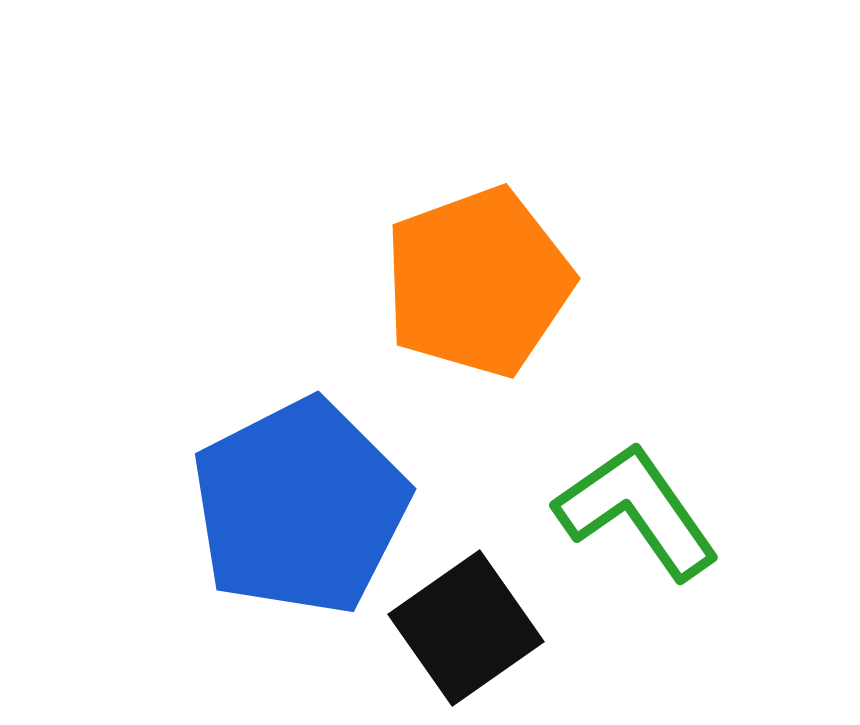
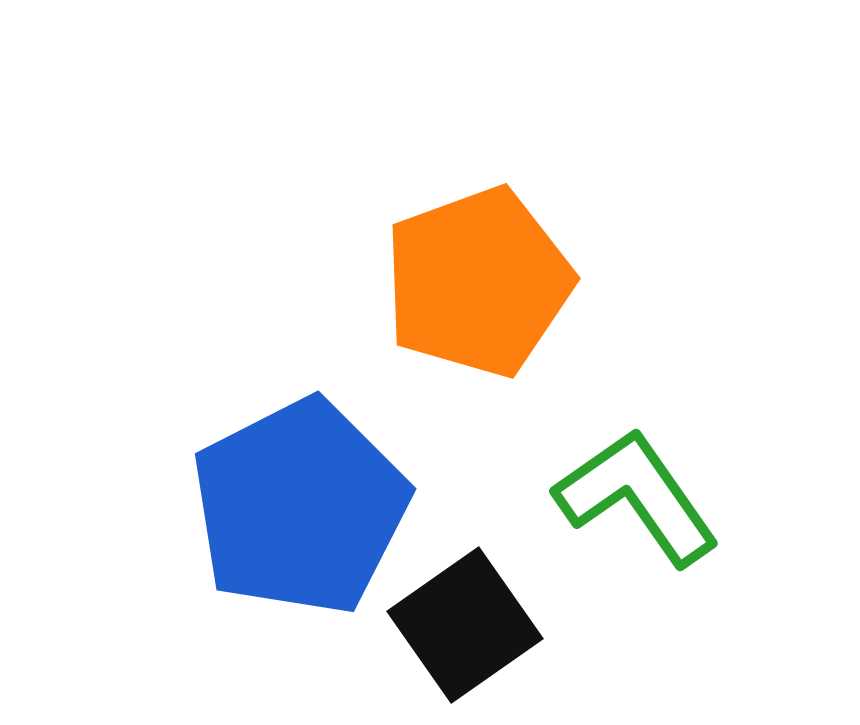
green L-shape: moved 14 px up
black square: moved 1 px left, 3 px up
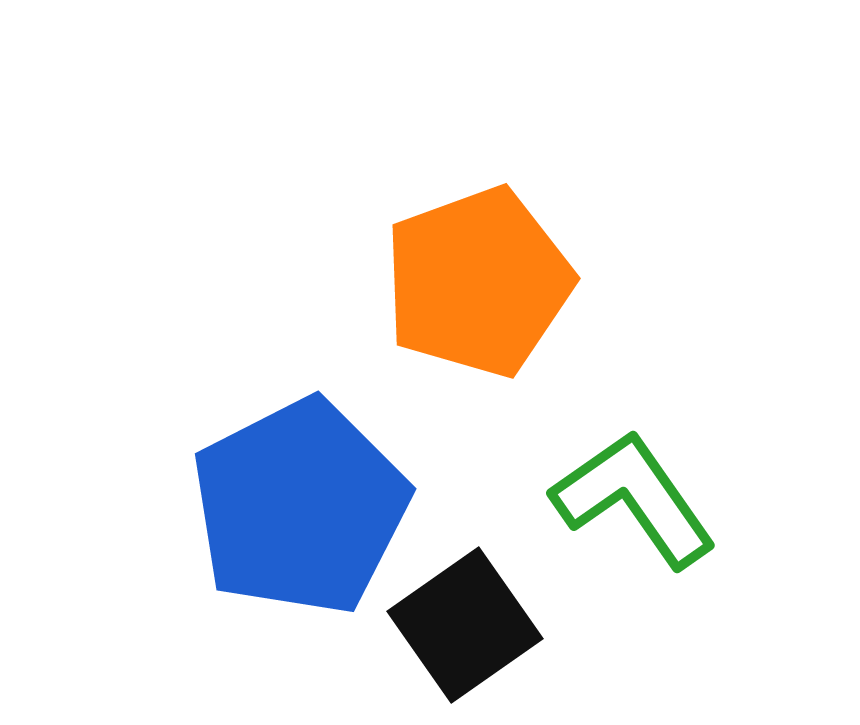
green L-shape: moved 3 px left, 2 px down
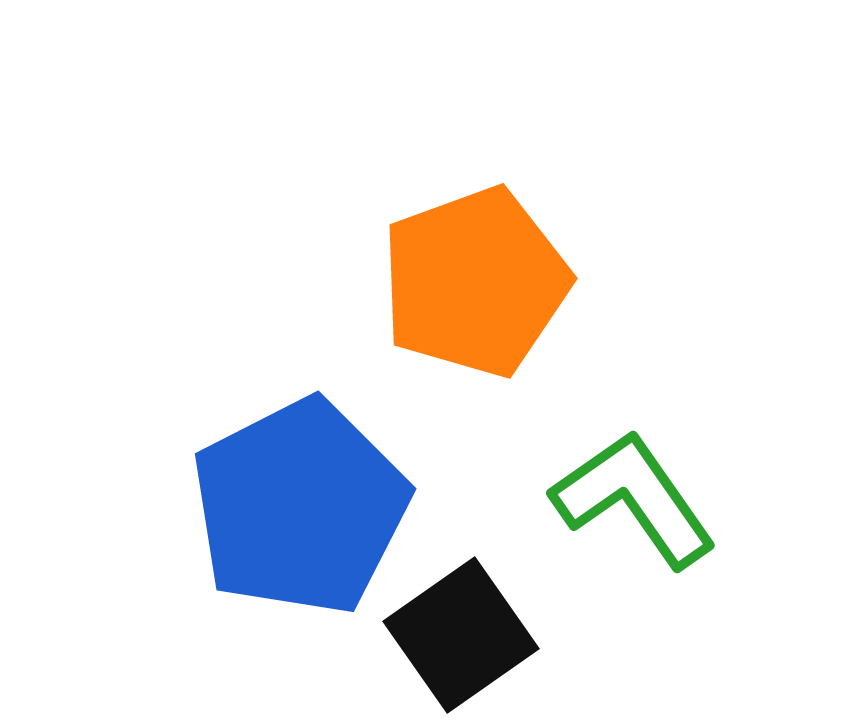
orange pentagon: moved 3 px left
black square: moved 4 px left, 10 px down
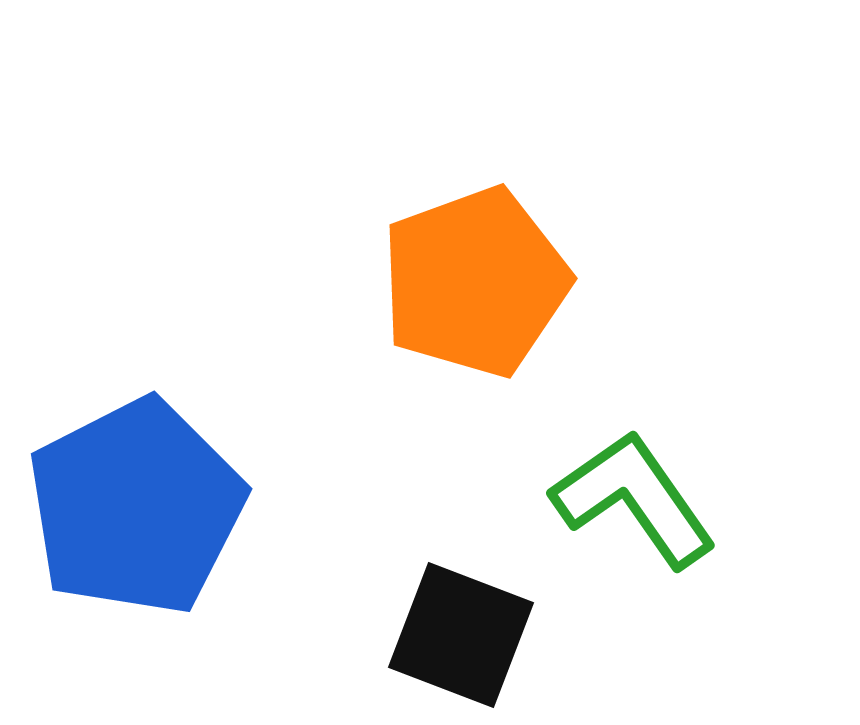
blue pentagon: moved 164 px left
black square: rotated 34 degrees counterclockwise
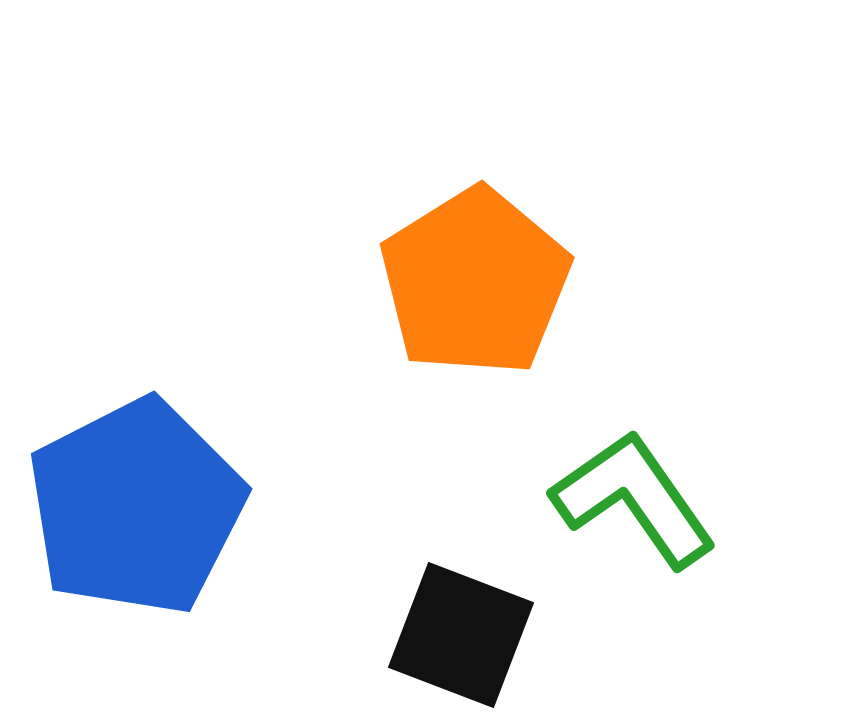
orange pentagon: rotated 12 degrees counterclockwise
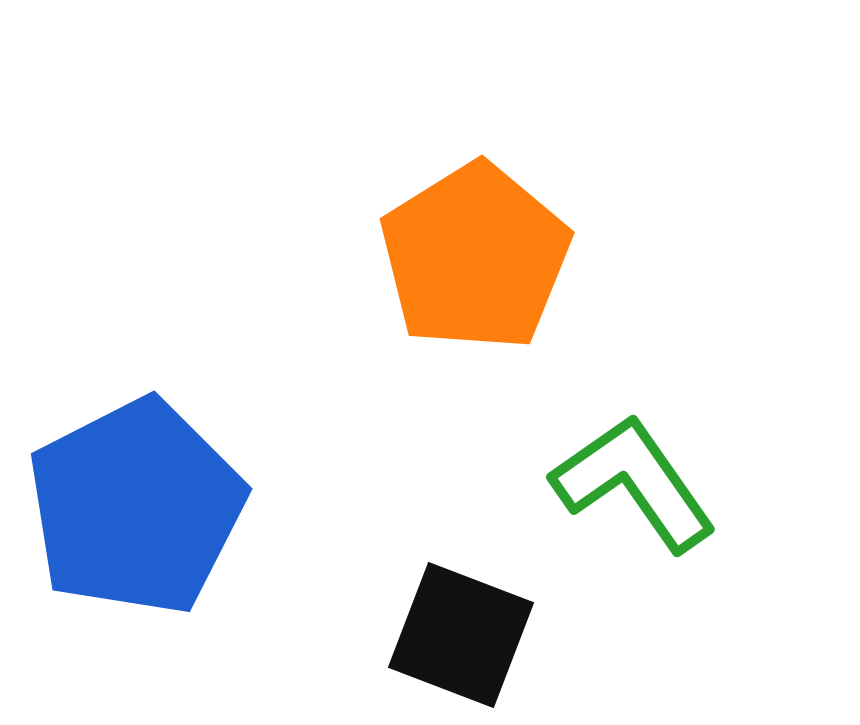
orange pentagon: moved 25 px up
green L-shape: moved 16 px up
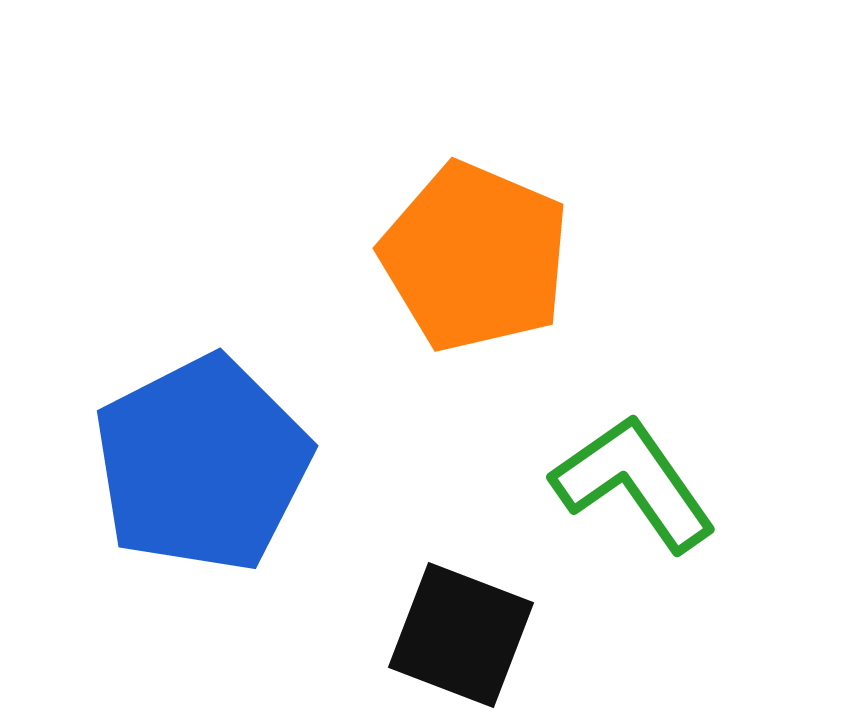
orange pentagon: rotated 17 degrees counterclockwise
blue pentagon: moved 66 px right, 43 px up
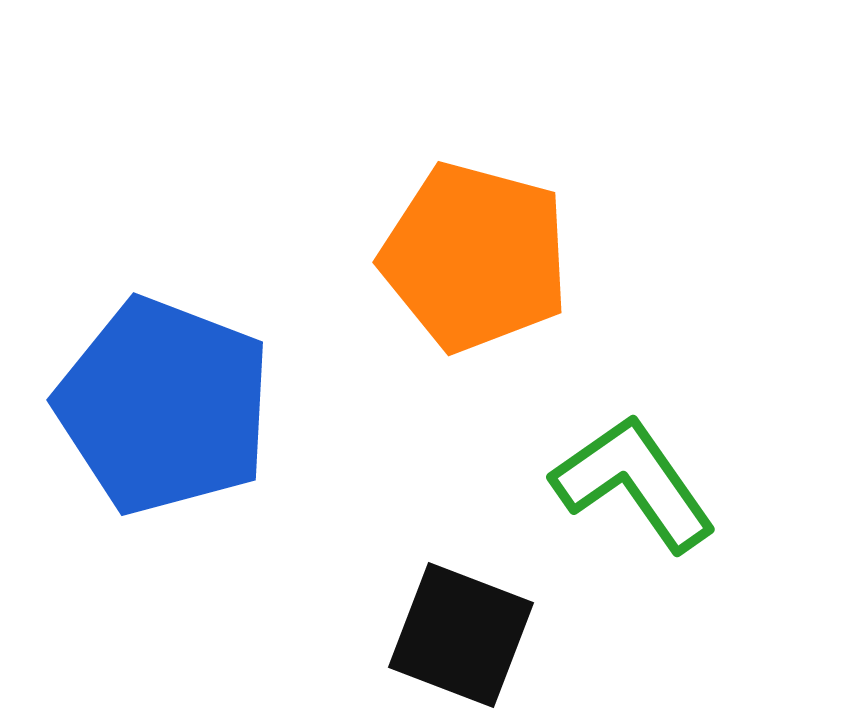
orange pentagon: rotated 8 degrees counterclockwise
blue pentagon: moved 38 px left, 58 px up; rotated 24 degrees counterclockwise
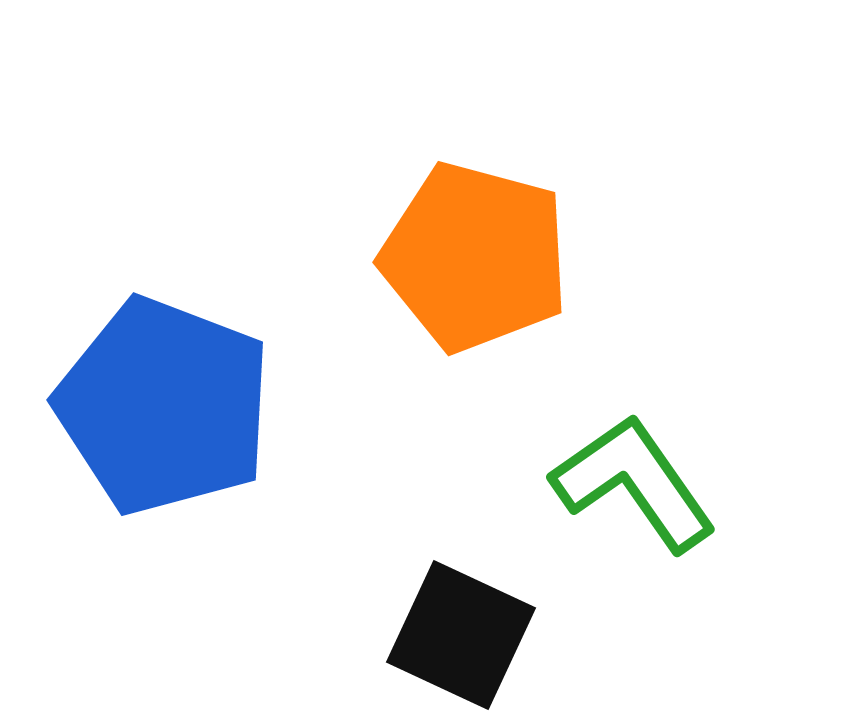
black square: rotated 4 degrees clockwise
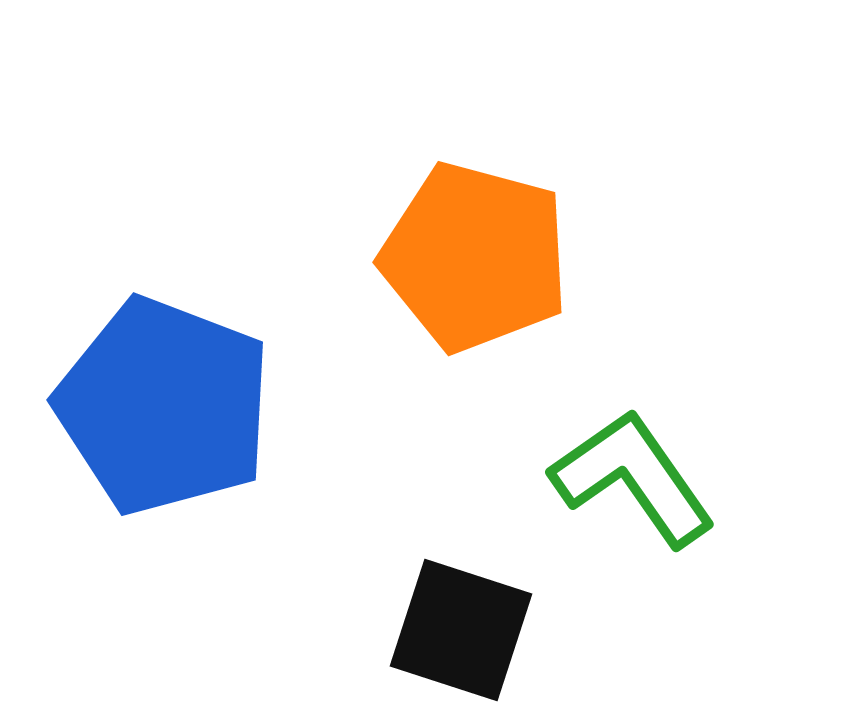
green L-shape: moved 1 px left, 5 px up
black square: moved 5 px up; rotated 7 degrees counterclockwise
